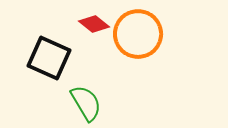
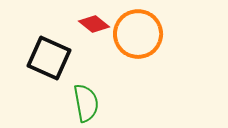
green semicircle: rotated 21 degrees clockwise
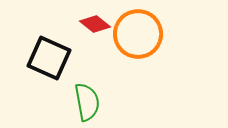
red diamond: moved 1 px right
green semicircle: moved 1 px right, 1 px up
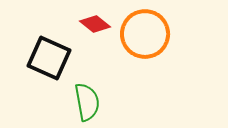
orange circle: moved 7 px right
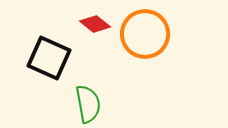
green semicircle: moved 1 px right, 2 px down
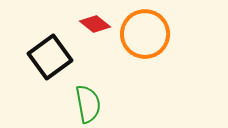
black square: moved 1 px right, 1 px up; rotated 30 degrees clockwise
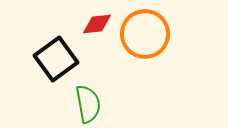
red diamond: moved 2 px right; rotated 44 degrees counterclockwise
black square: moved 6 px right, 2 px down
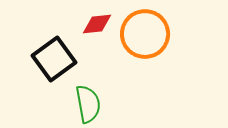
black square: moved 2 px left
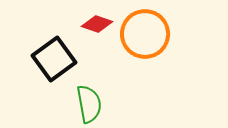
red diamond: rotated 24 degrees clockwise
green semicircle: moved 1 px right
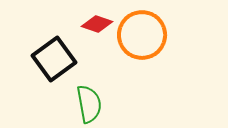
orange circle: moved 3 px left, 1 px down
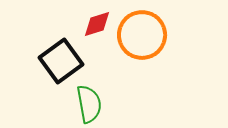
red diamond: rotated 36 degrees counterclockwise
black square: moved 7 px right, 2 px down
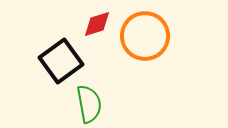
orange circle: moved 3 px right, 1 px down
